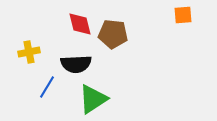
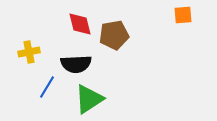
brown pentagon: moved 1 px right, 1 px down; rotated 16 degrees counterclockwise
green triangle: moved 4 px left
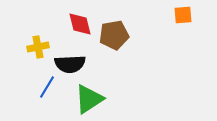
yellow cross: moved 9 px right, 5 px up
black semicircle: moved 6 px left
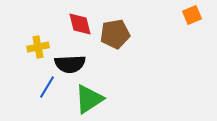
orange square: moved 9 px right; rotated 18 degrees counterclockwise
brown pentagon: moved 1 px right, 1 px up
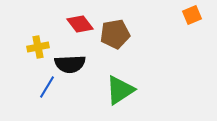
red diamond: rotated 24 degrees counterclockwise
green triangle: moved 31 px right, 9 px up
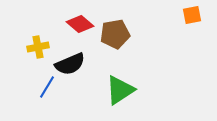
orange square: rotated 12 degrees clockwise
red diamond: rotated 12 degrees counterclockwise
black semicircle: rotated 20 degrees counterclockwise
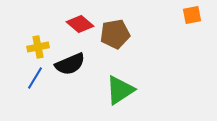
blue line: moved 12 px left, 9 px up
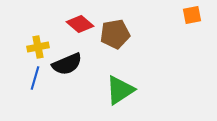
black semicircle: moved 3 px left
blue line: rotated 15 degrees counterclockwise
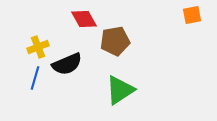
red diamond: moved 4 px right, 5 px up; rotated 20 degrees clockwise
brown pentagon: moved 7 px down
yellow cross: rotated 10 degrees counterclockwise
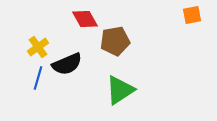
red diamond: moved 1 px right
yellow cross: rotated 15 degrees counterclockwise
blue line: moved 3 px right
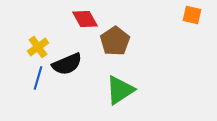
orange square: rotated 24 degrees clockwise
brown pentagon: rotated 24 degrees counterclockwise
